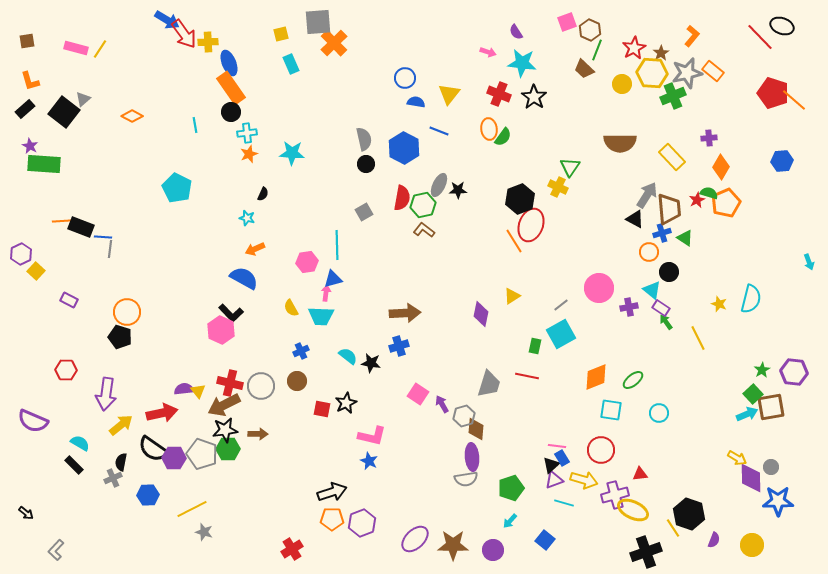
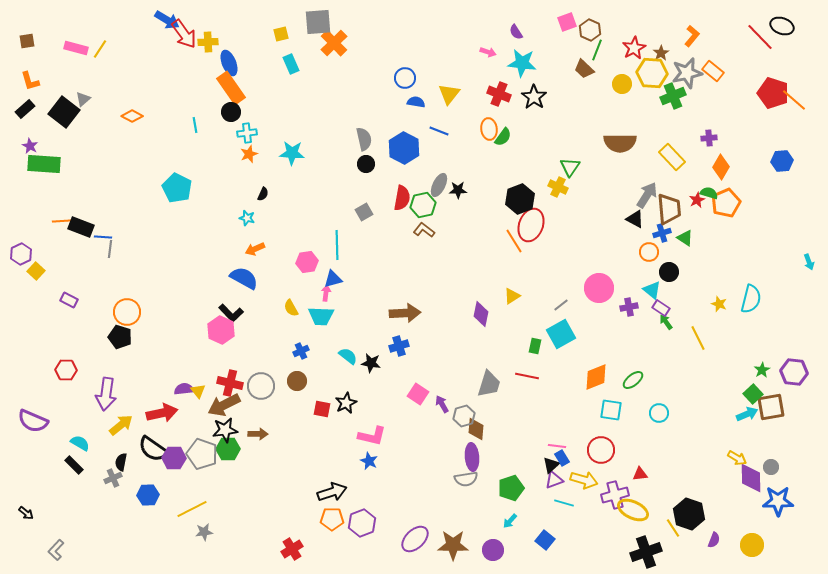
gray star at (204, 532): rotated 24 degrees counterclockwise
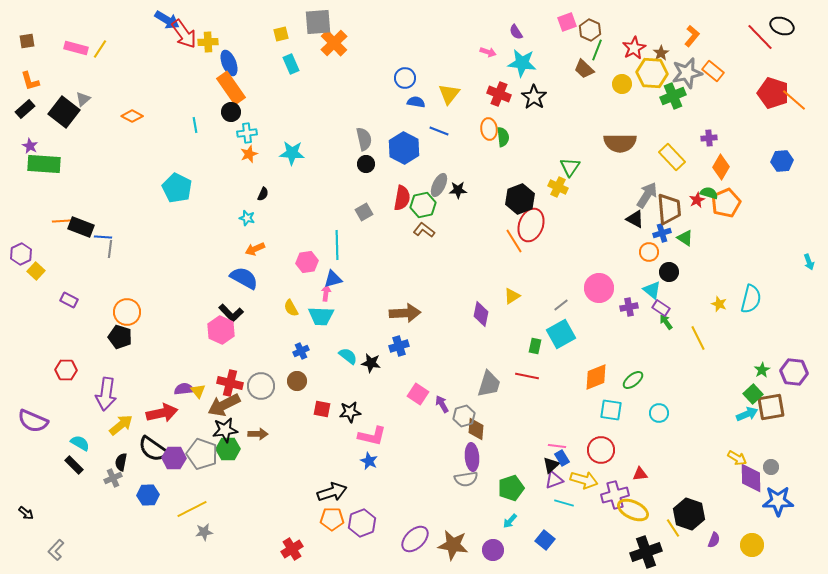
green semicircle at (503, 137): rotated 42 degrees counterclockwise
black star at (346, 403): moved 4 px right, 9 px down; rotated 20 degrees clockwise
brown star at (453, 545): rotated 8 degrees clockwise
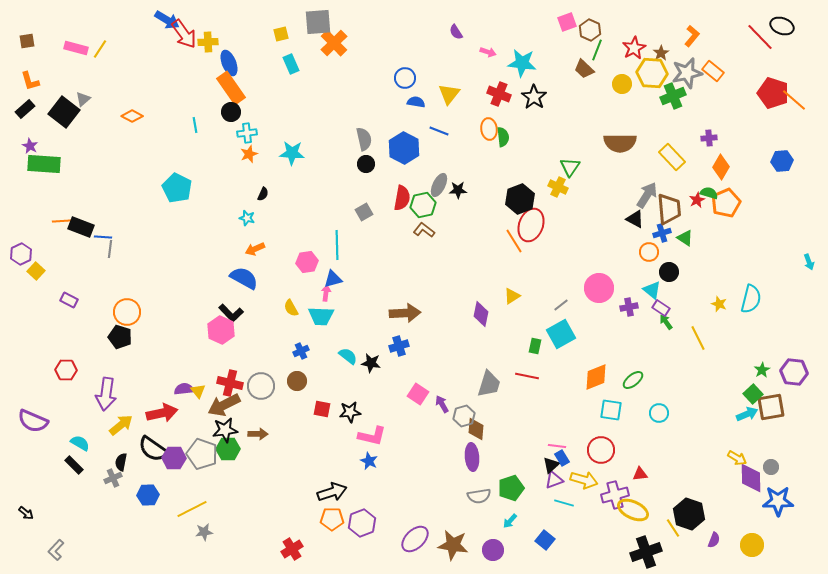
purple semicircle at (516, 32): moved 60 px left
gray semicircle at (466, 479): moved 13 px right, 17 px down
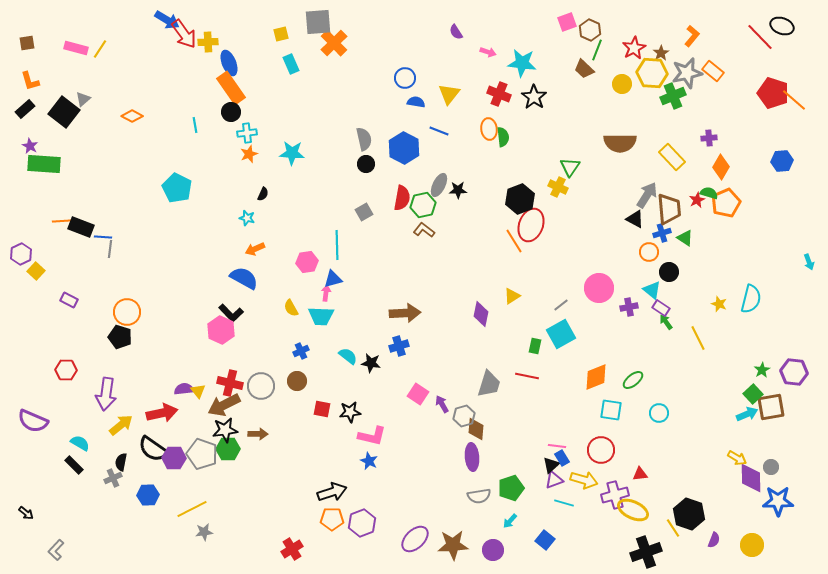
brown square at (27, 41): moved 2 px down
brown star at (453, 545): rotated 12 degrees counterclockwise
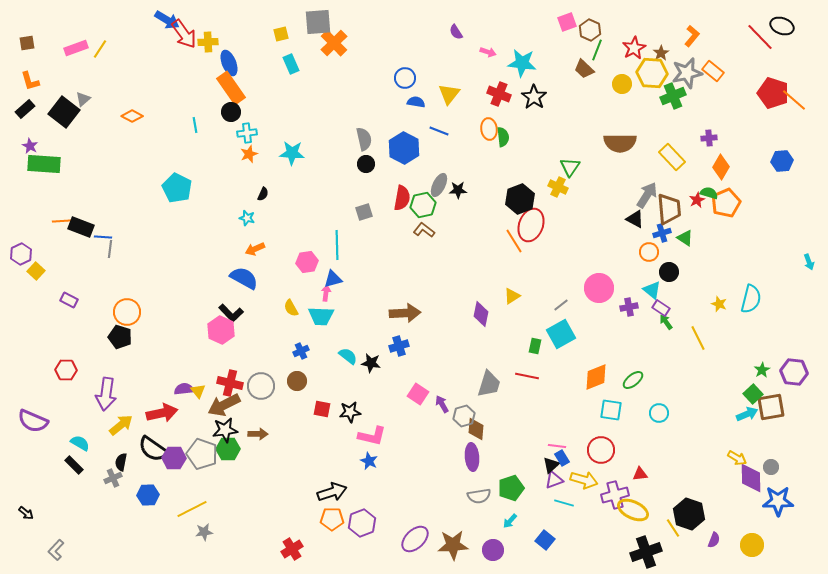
pink rectangle at (76, 48): rotated 35 degrees counterclockwise
gray square at (364, 212): rotated 12 degrees clockwise
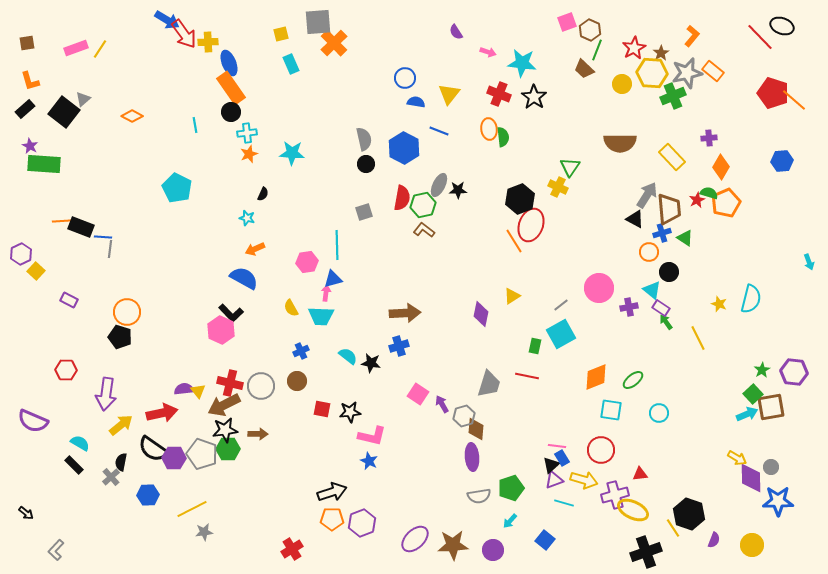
gray cross at (113, 478): moved 2 px left, 1 px up; rotated 18 degrees counterclockwise
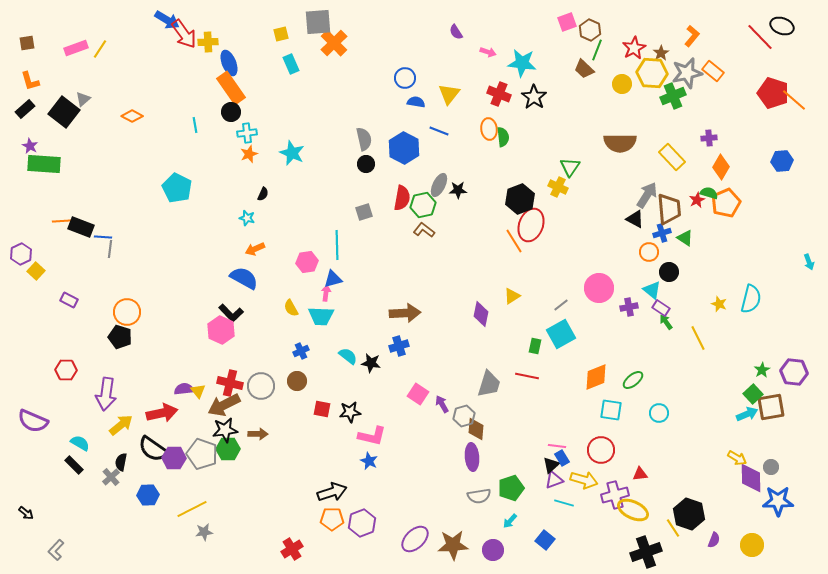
cyan star at (292, 153): rotated 20 degrees clockwise
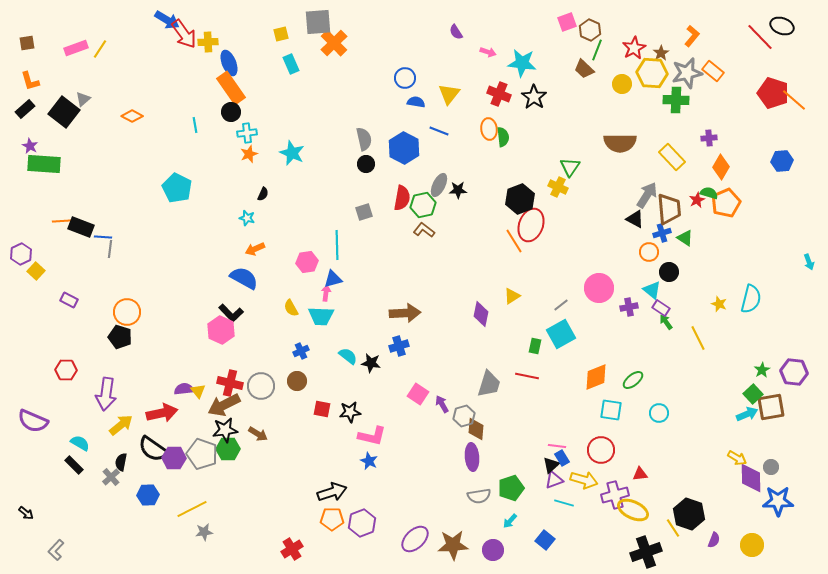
green cross at (673, 96): moved 3 px right, 4 px down; rotated 25 degrees clockwise
brown arrow at (258, 434): rotated 30 degrees clockwise
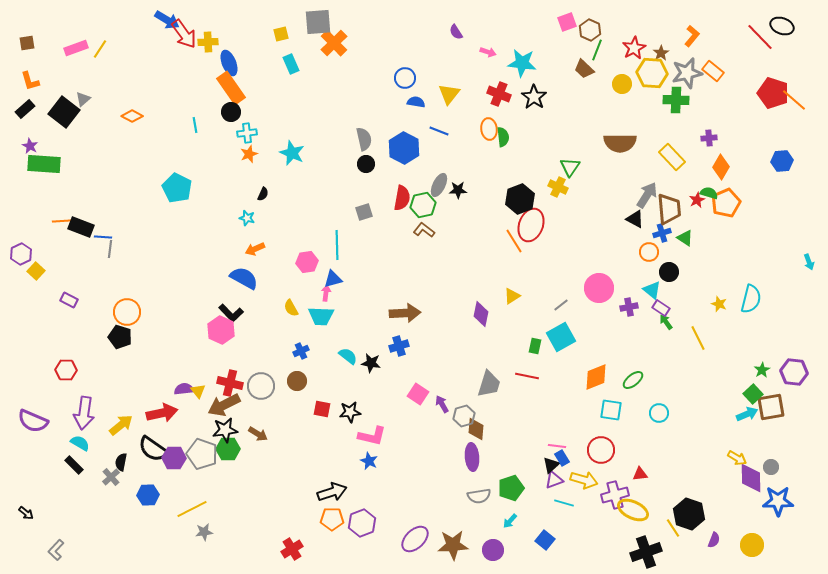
cyan square at (561, 334): moved 3 px down
purple arrow at (106, 394): moved 22 px left, 19 px down
